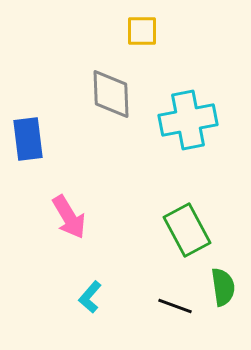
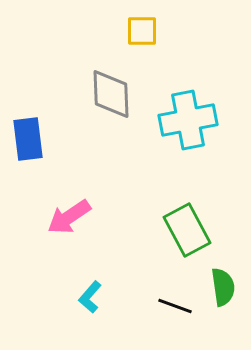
pink arrow: rotated 87 degrees clockwise
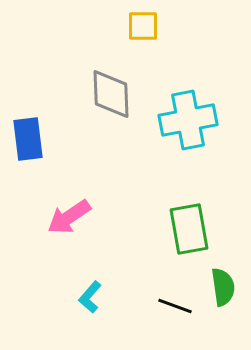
yellow square: moved 1 px right, 5 px up
green rectangle: moved 2 px right, 1 px up; rotated 18 degrees clockwise
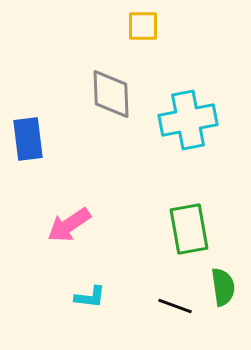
pink arrow: moved 8 px down
cyan L-shape: rotated 124 degrees counterclockwise
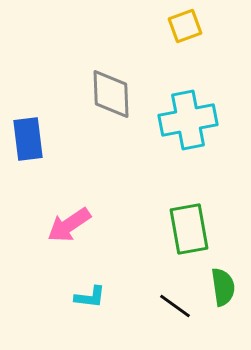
yellow square: moved 42 px right; rotated 20 degrees counterclockwise
black line: rotated 16 degrees clockwise
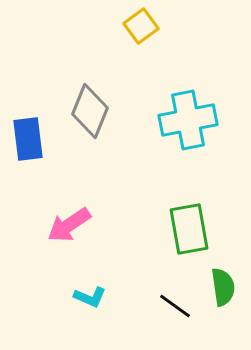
yellow square: moved 44 px left; rotated 16 degrees counterclockwise
gray diamond: moved 21 px left, 17 px down; rotated 24 degrees clockwise
cyan L-shape: rotated 16 degrees clockwise
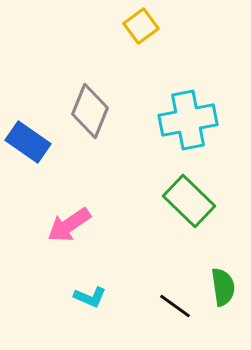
blue rectangle: moved 3 px down; rotated 48 degrees counterclockwise
green rectangle: moved 28 px up; rotated 36 degrees counterclockwise
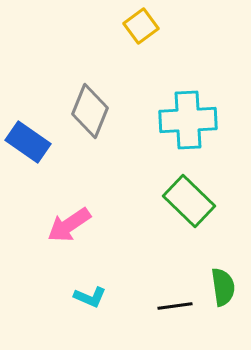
cyan cross: rotated 8 degrees clockwise
black line: rotated 44 degrees counterclockwise
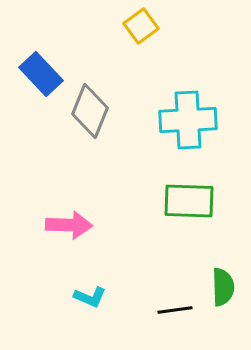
blue rectangle: moved 13 px right, 68 px up; rotated 12 degrees clockwise
green rectangle: rotated 42 degrees counterclockwise
pink arrow: rotated 144 degrees counterclockwise
green semicircle: rotated 6 degrees clockwise
black line: moved 4 px down
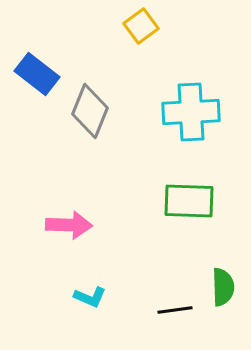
blue rectangle: moved 4 px left; rotated 9 degrees counterclockwise
cyan cross: moved 3 px right, 8 px up
